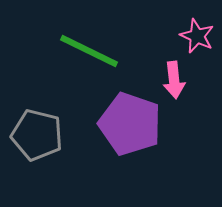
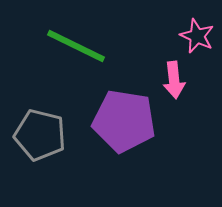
green line: moved 13 px left, 5 px up
purple pentagon: moved 6 px left, 3 px up; rotated 10 degrees counterclockwise
gray pentagon: moved 3 px right
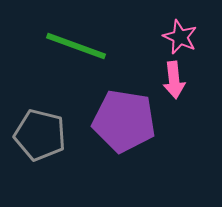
pink star: moved 17 px left, 1 px down
green line: rotated 6 degrees counterclockwise
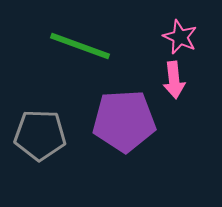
green line: moved 4 px right
purple pentagon: rotated 12 degrees counterclockwise
gray pentagon: rotated 12 degrees counterclockwise
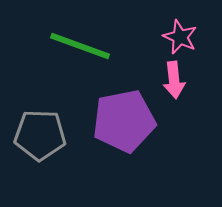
purple pentagon: rotated 8 degrees counterclockwise
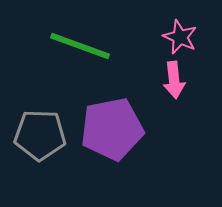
purple pentagon: moved 12 px left, 8 px down
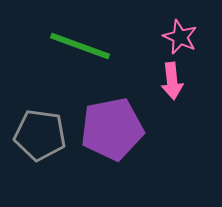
pink arrow: moved 2 px left, 1 px down
gray pentagon: rotated 6 degrees clockwise
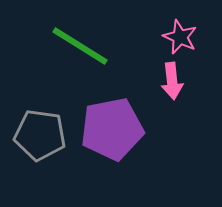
green line: rotated 12 degrees clockwise
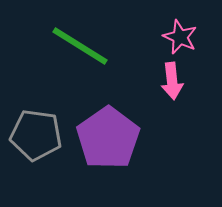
purple pentagon: moved 4 px left, 9 px down; rotated 24 degrees counterclockwise
gray pentagon: moved 4 px left
